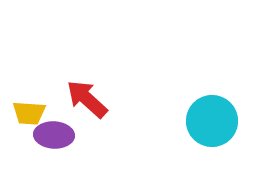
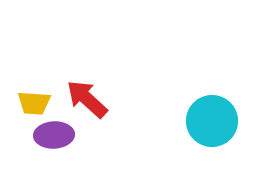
yellow trapezoid: moved 5 px right, 10 px up
purple ellipse: rotated 6 degrees counterclockwise
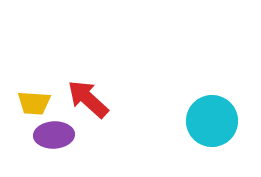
red arrow: moved 1 px right
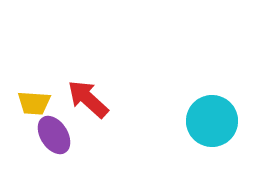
purple ellipse: rotated 60 degrees clockwise
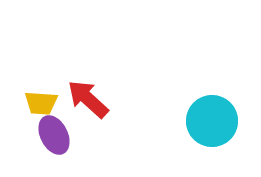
yellow trapezoid: moved 7 px right
purple ellipse: rotated 6 degrees clockwise
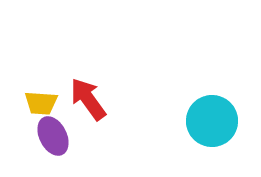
red arrow: rotated 12 degrees clockwise
purple ellipse: moved 1 px left, 1 px down
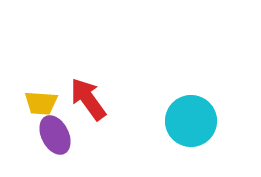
cyan circle: moved 21 px left
purple ellipse: moved 2 px right, 1 px up
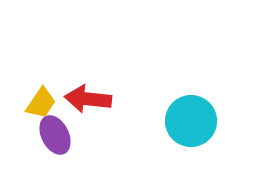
red arrow: rotated 48 degrees counterclockwise
yellow trapezoid: rotated 60 degrees counterclockwise
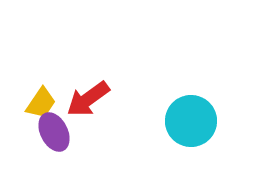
red arrow: rotated 42 degrees counterclockwise
purple ellipse: moved 1 px left, 3 px up
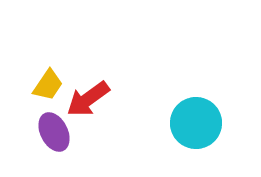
yellow trapezoid: moved 7 px right, 18 px up
cyan circle: moved 5 px right, 2 px down
